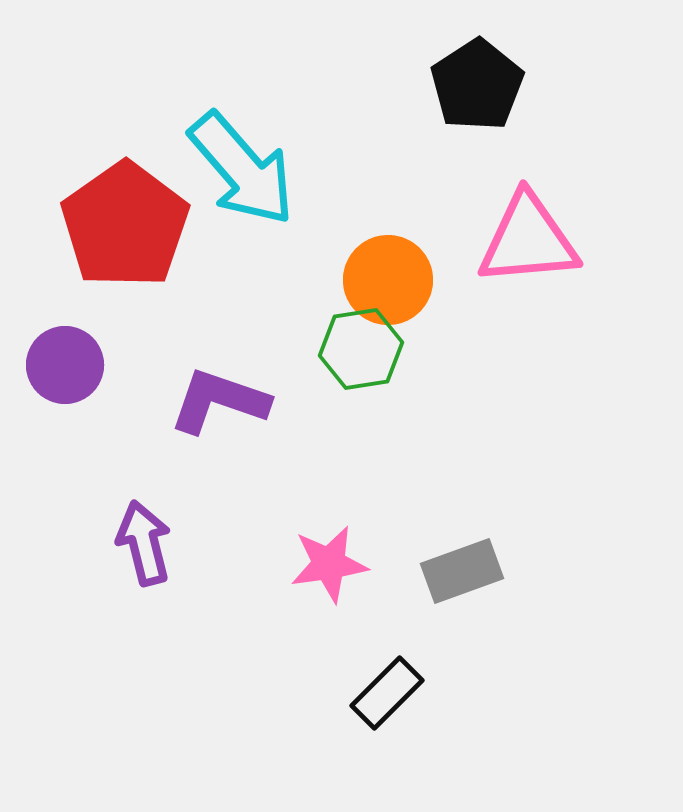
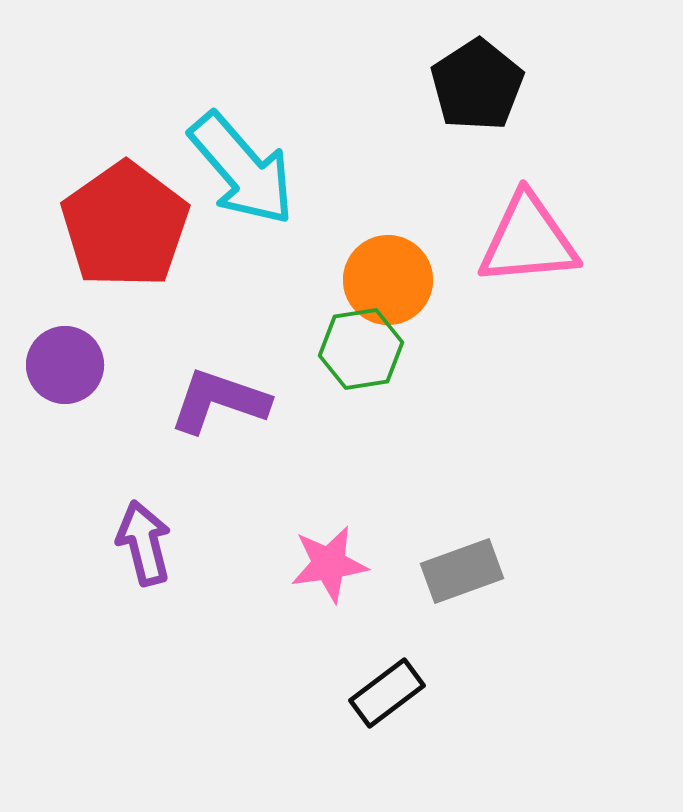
black rectangle: rotated 8 degrees clockwise
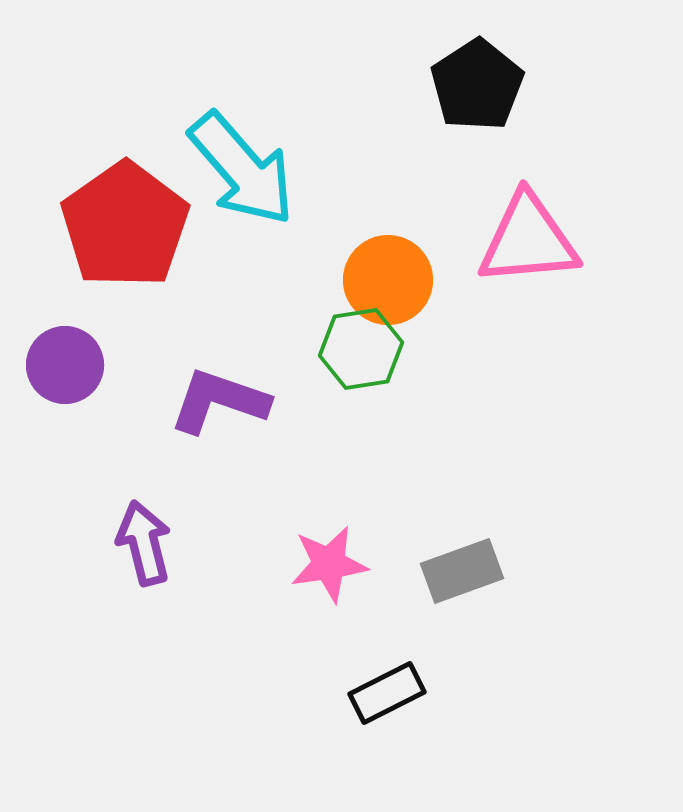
black rectangle: rotated 10 degrees clockwise
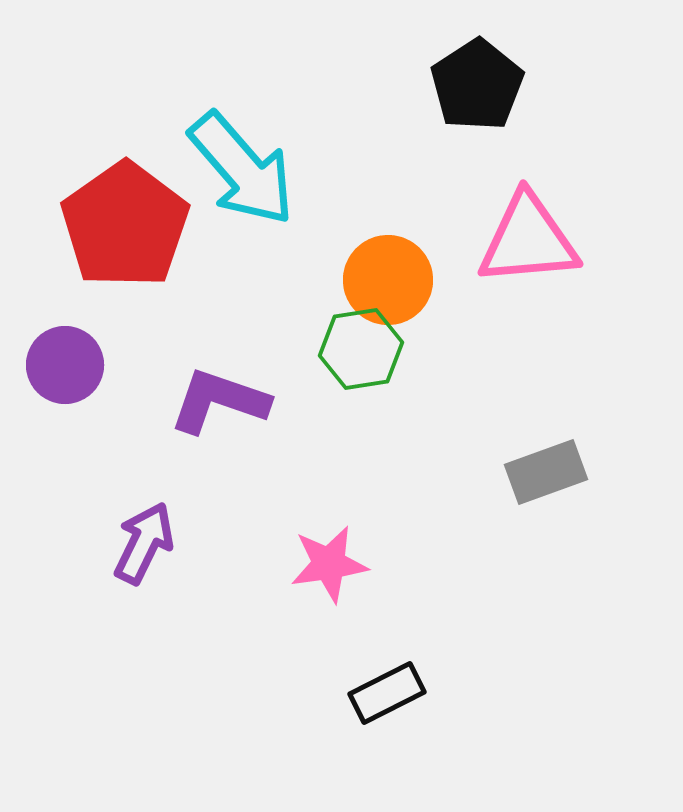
purple arrow: rotated 40 degrees clockwise
gray rectangle: moved 84 px right, 99 px up
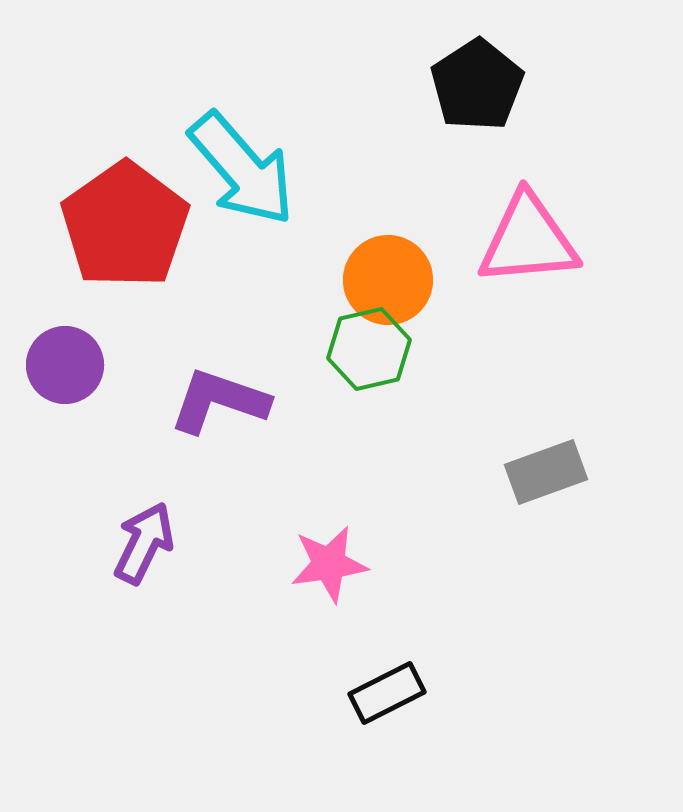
green hexagon: moved 8 px right; rotated 4 degrees counterclockwise
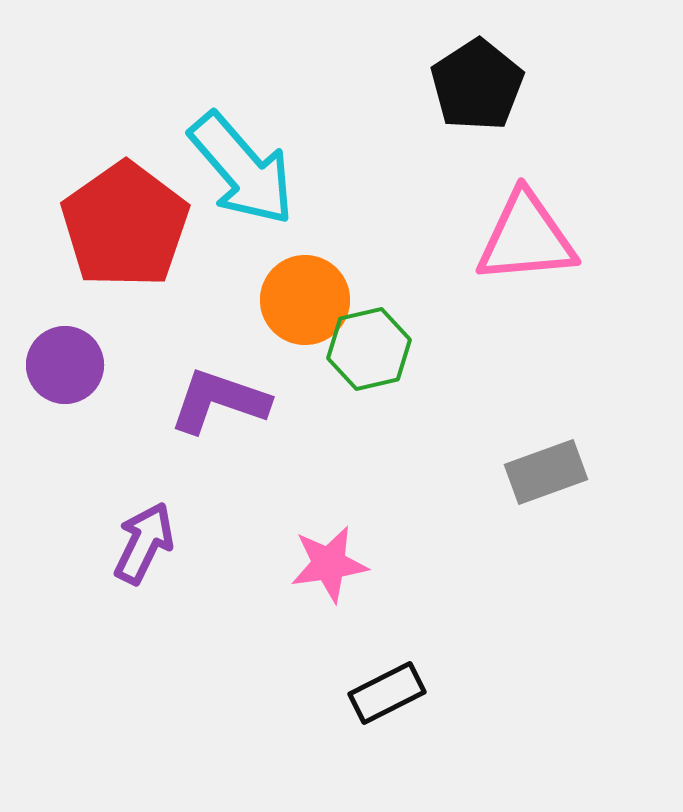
pink triangle: moved 2 px left, 2 px up
orange circle: moved 83 px left, 20 px down
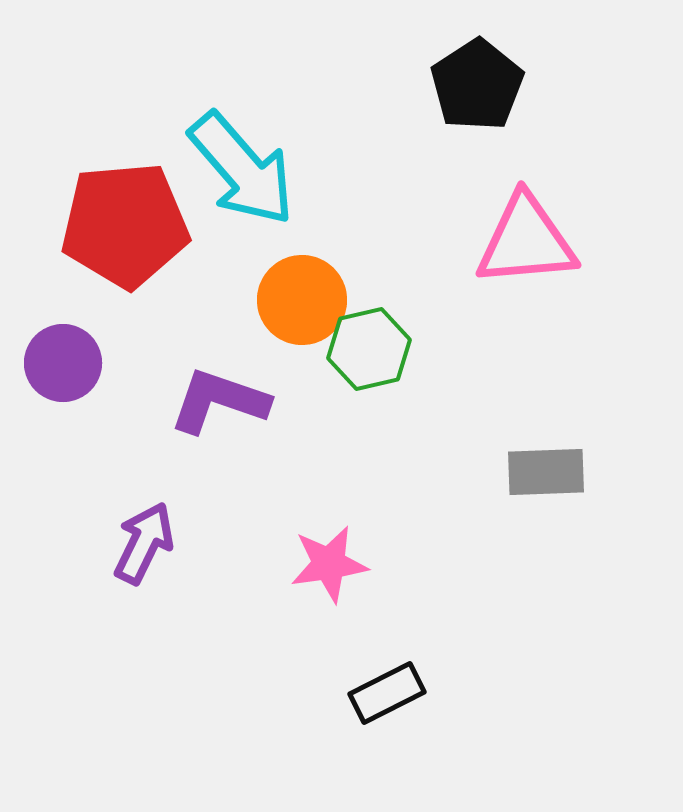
red pentagon: rotated 30 degrees clockwise
pink triangle: moved 3 px down
orange circle: moved 3 px left
purple circle: moved 2 px left, 2 px up
gray rectangle: rotated 18 degrees clockwise
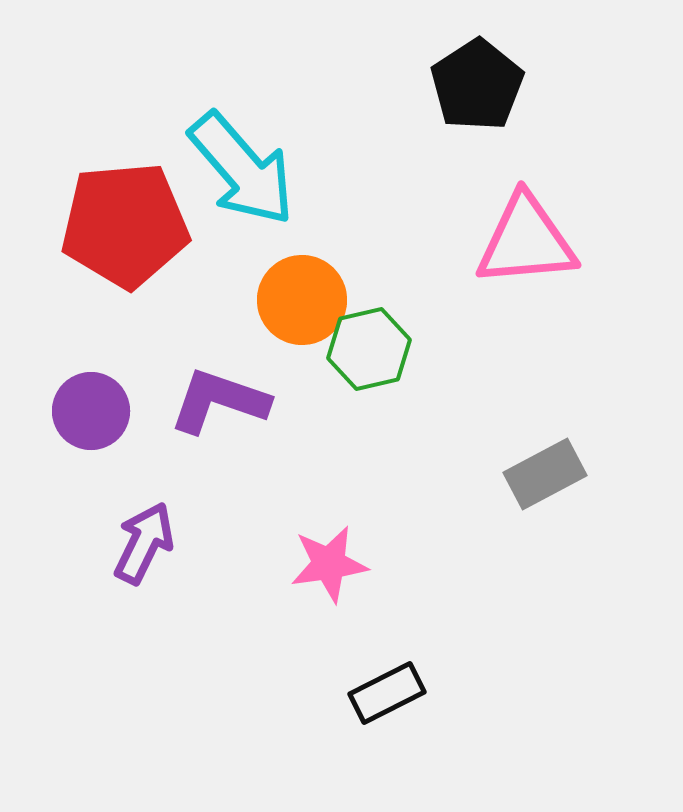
purple circle: moved 28 px right, 48 px down
gray rectangle: moved 1 px left, 2 px down; rotated 26 degrees counterclockwise
